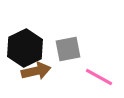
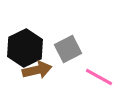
gray square: rotated 16 degrees counterclockwise
brown arrow: moved 1 px right, 1 px up
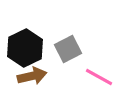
brown arrow: moved 5 px left, 6 px down
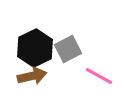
black hexagon: moved 10 px right
pink line: moved 1 px up
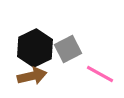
pink line: moved 1 px right, 2 px up
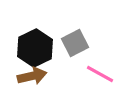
gray square: moved 7 px right, 6 px up
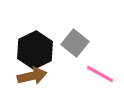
gray square: rotated 24 degrees counterclockwise
black hexagon: moved 2 px down
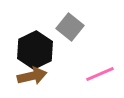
gray square: moved 5 px left, 16 px up
pink line: rotated 52 degrees counterclockwise
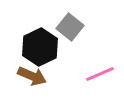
black hexagon: moved 5 px right, 3 px up
brown arrow: rotated 36 degrees clockwise
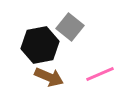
black hexagon: moved 2 px up; rotated 15 degrees clockwise
brown arrow: moved 17 px right, 1 px down
